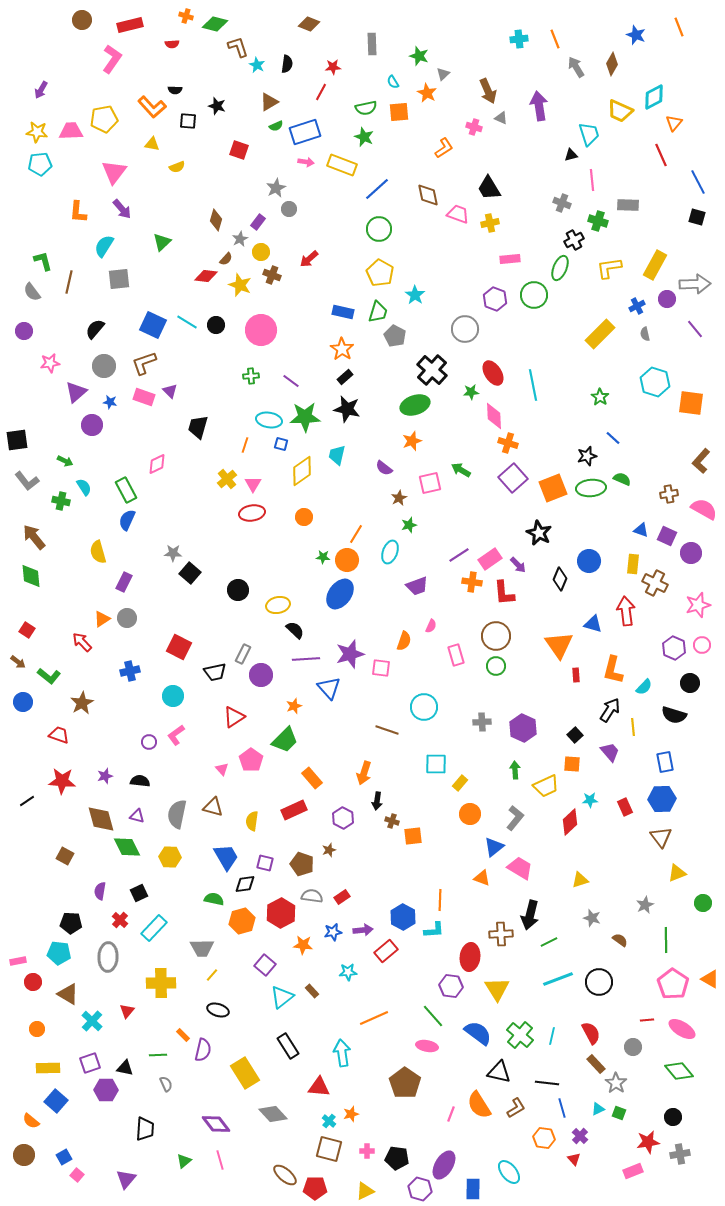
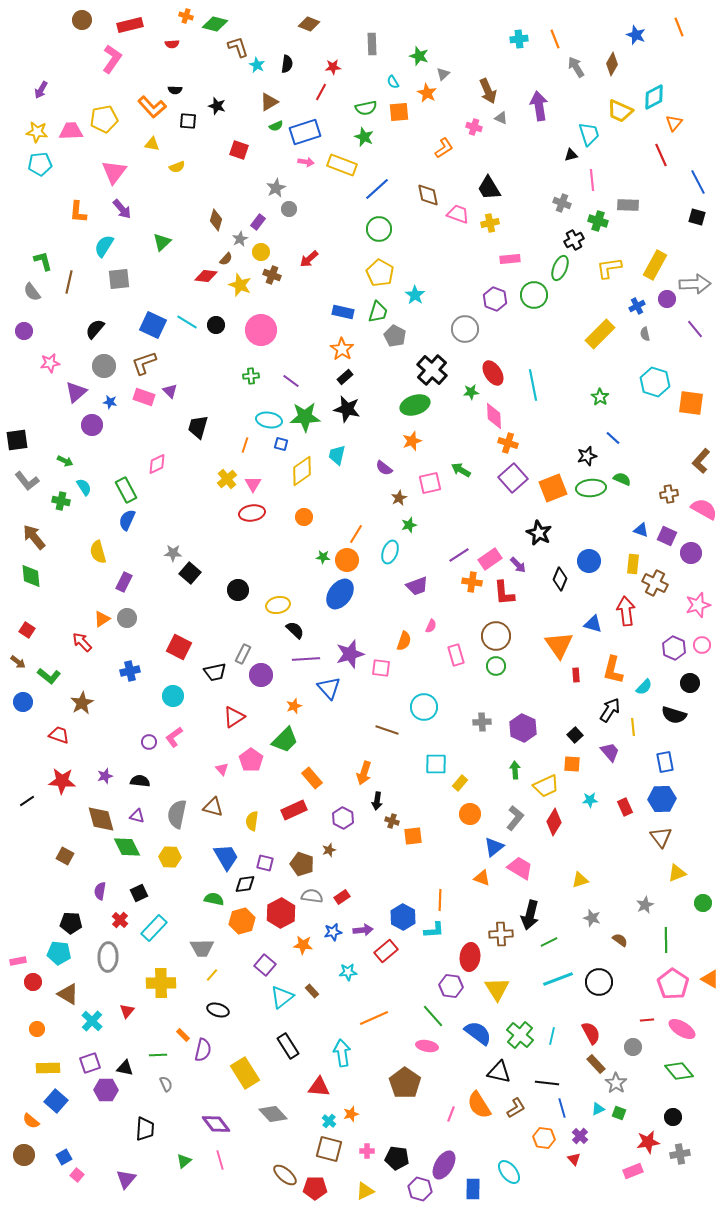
pink L-shape at (176, 735): moved 2 px left, 2 px down
red diamond at (570, 822): moved 16 px left; rotated 16 degrees counterclockwise
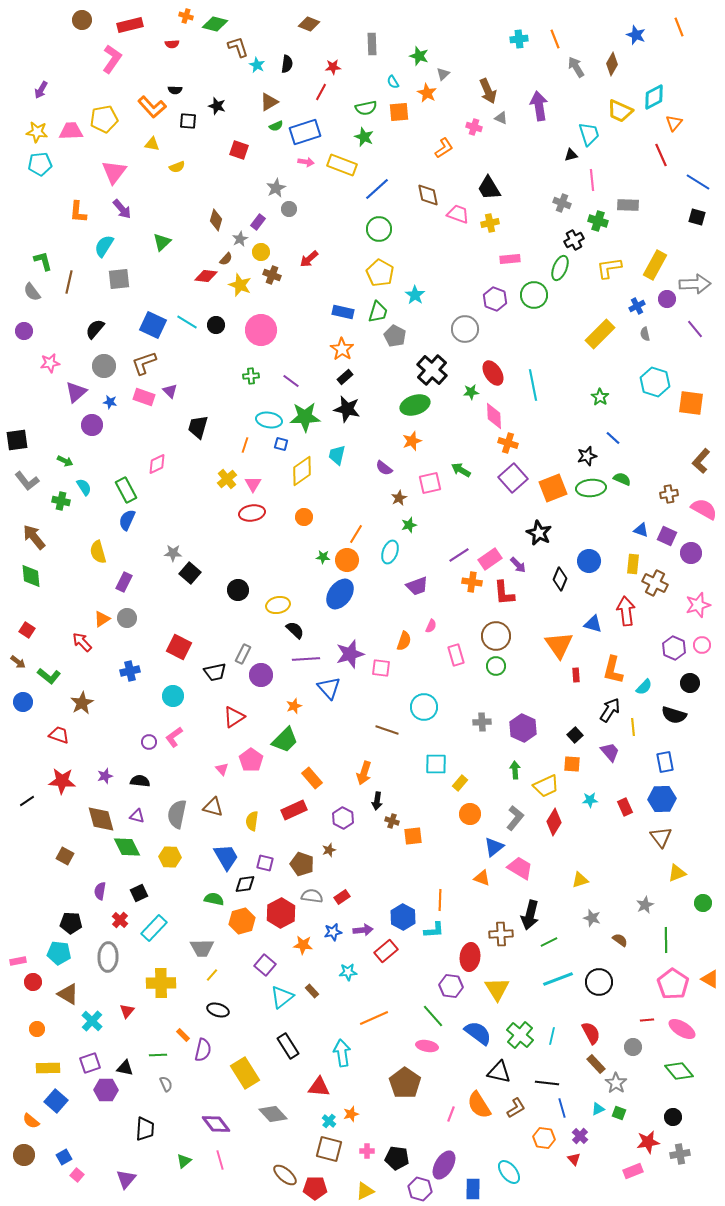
blue line at (698, 182): rotated 30 degrees counterclockwise
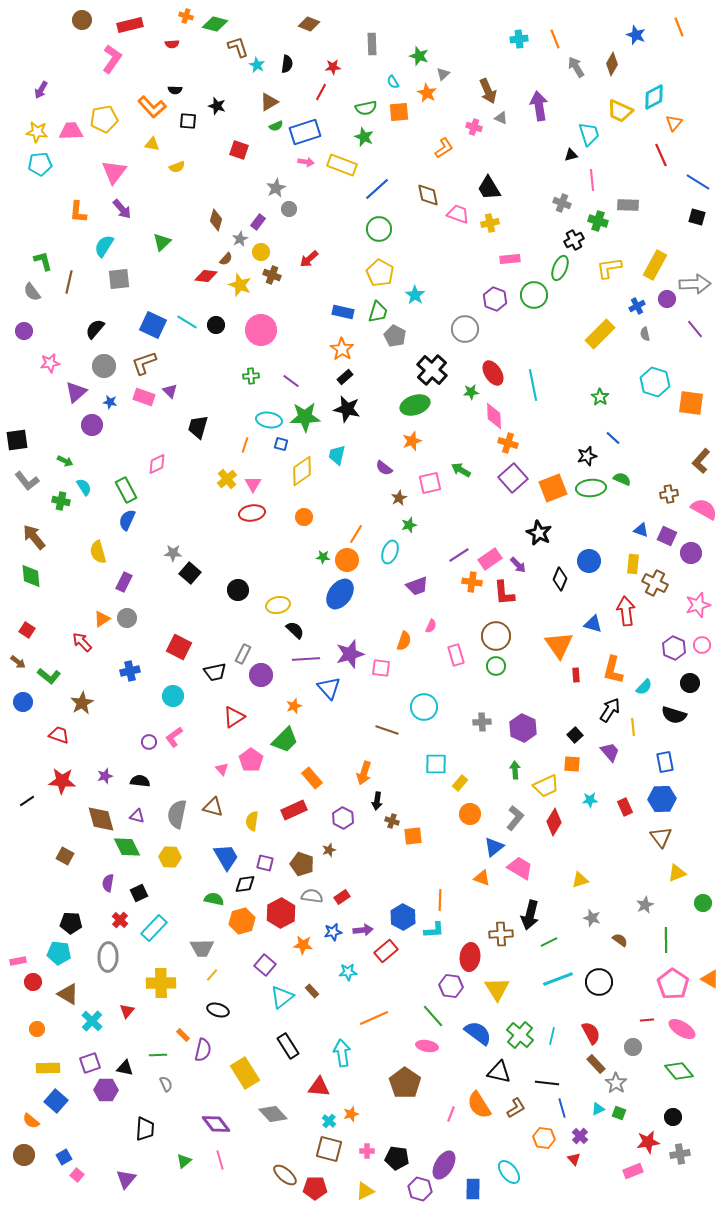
purple semicircle at (100, 891): moved 8 px right, 8 px up
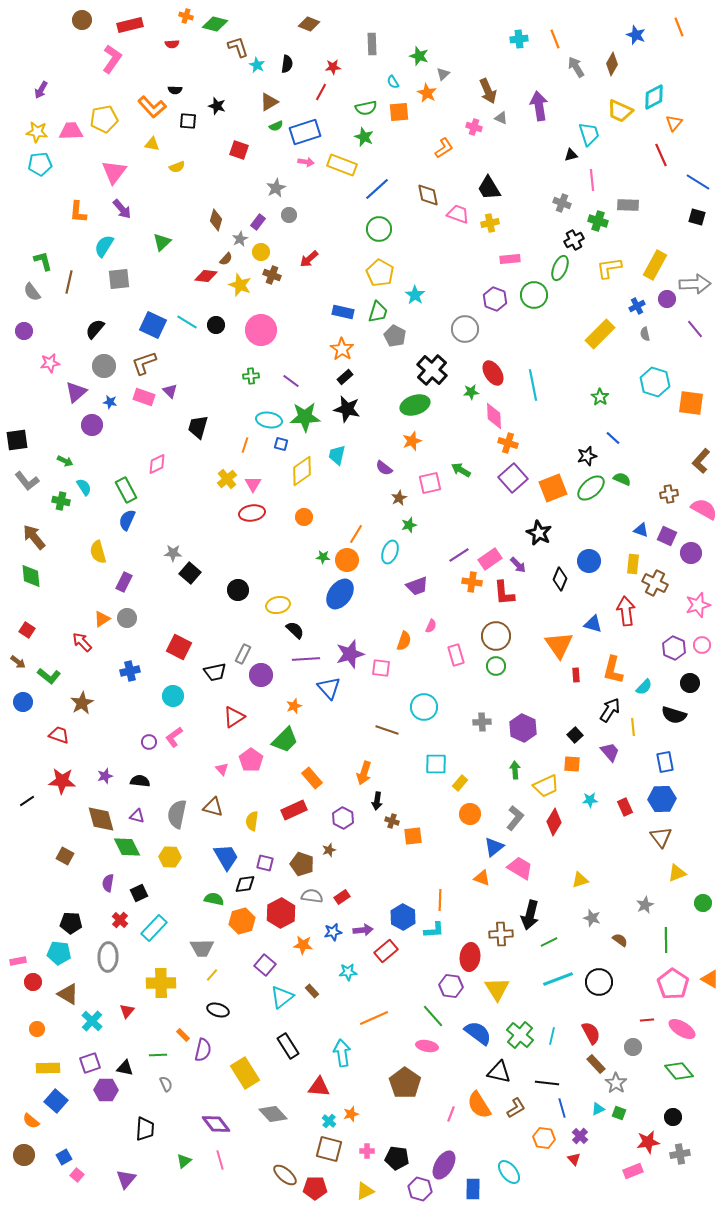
gray circle at (289, 209): moved 6 px down
green ellipse at (591, 488): rotated 36 degrees counterclockwise
